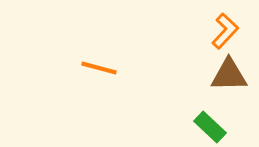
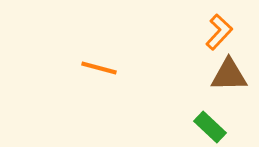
orange L-shape: moved 6 px left, 1 px down
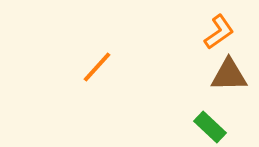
orange L-shape: rotated 12 degrees clockwise
orange line: moved 2 px left, 1 px up; rotated 63 degrees counterclockwise
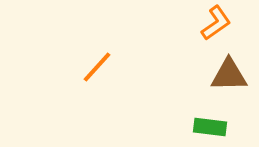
orange L-shape: moved 3 px left, 9 px up
green rectangle: rotated 36 degrees counterclockwise
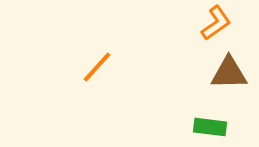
brown triangle: moved 2 px up
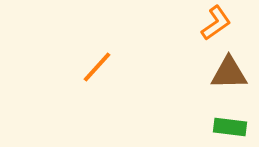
green rectangle: moved 20 px right
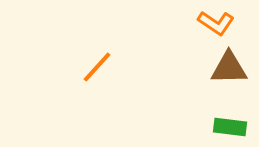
orange L-shape: rotated 69 degrees clockwise
brown triangle: moved 5 px up
